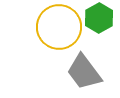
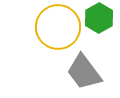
yellow circle: moved 1 px left
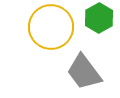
yellow circle: moved 7 px left
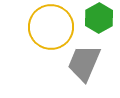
gray trapezoid: moved 9 px up; rotated 60 degrees clockwise
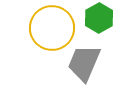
yellow circle: moved 1 px right, 1 px down
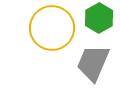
gray trapezoid: moved 9 px right
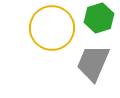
green hexagon: rotated 12 degrees clockwise
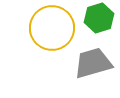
gray trapezoid: rotated 51 degrees clockwise
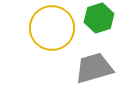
gray trapezoid: moved 1 px right, 5 px down
